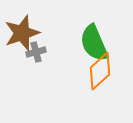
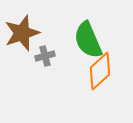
green semicircle: moved 6 px left, 3 px up
gray cross: moved 9 px right, 4 px down
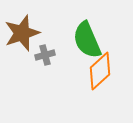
green semicircle: moved 1 px left
gray cross: moved 1 px up
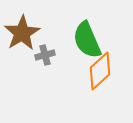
brown star: rotated 12 degrees counterclockwise
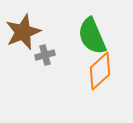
brown star: moved 1 px right, 1 px up; rotated 9 degrees clockwise
green semicircle: moved 5 px right, 4 px up
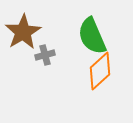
brown star: rotated 9 degrees counterclockwise
